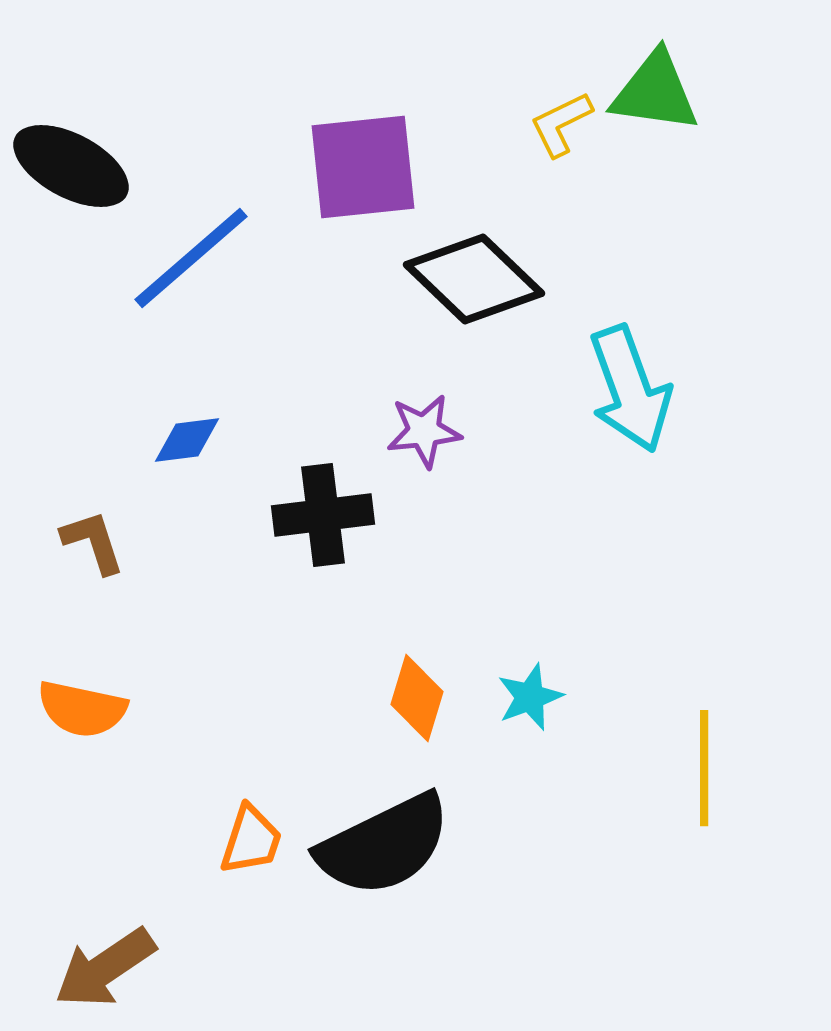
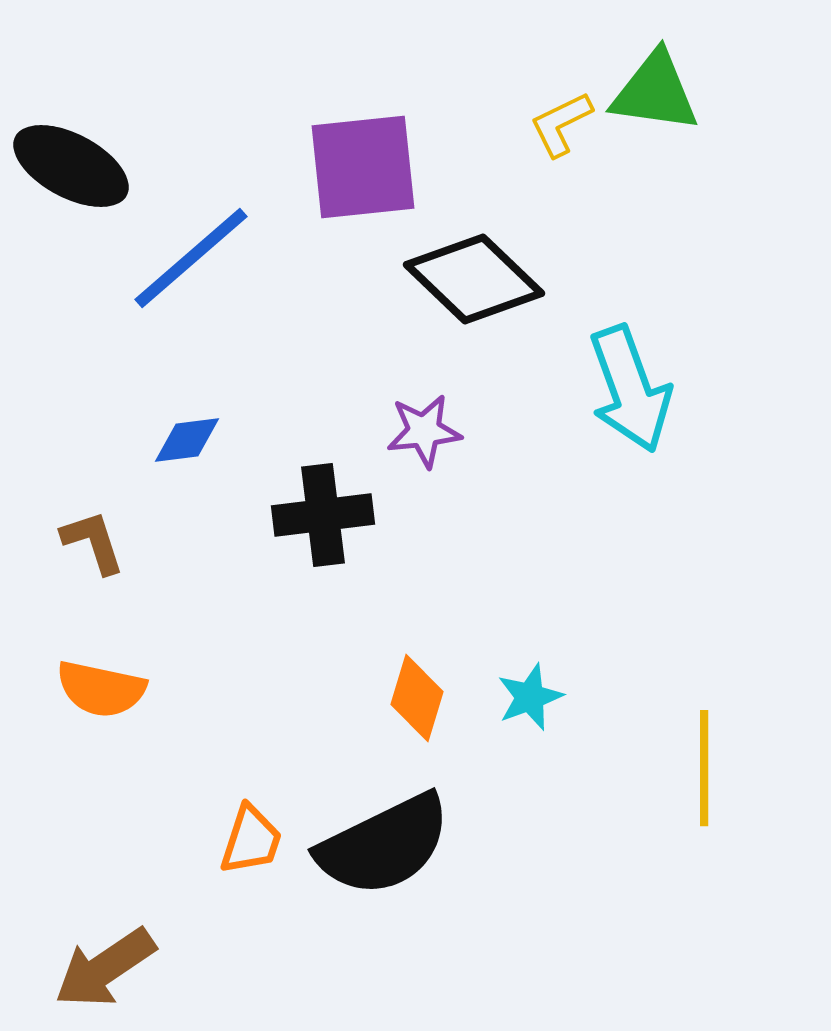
orange semicircle: moved 19 px right, 20 px up
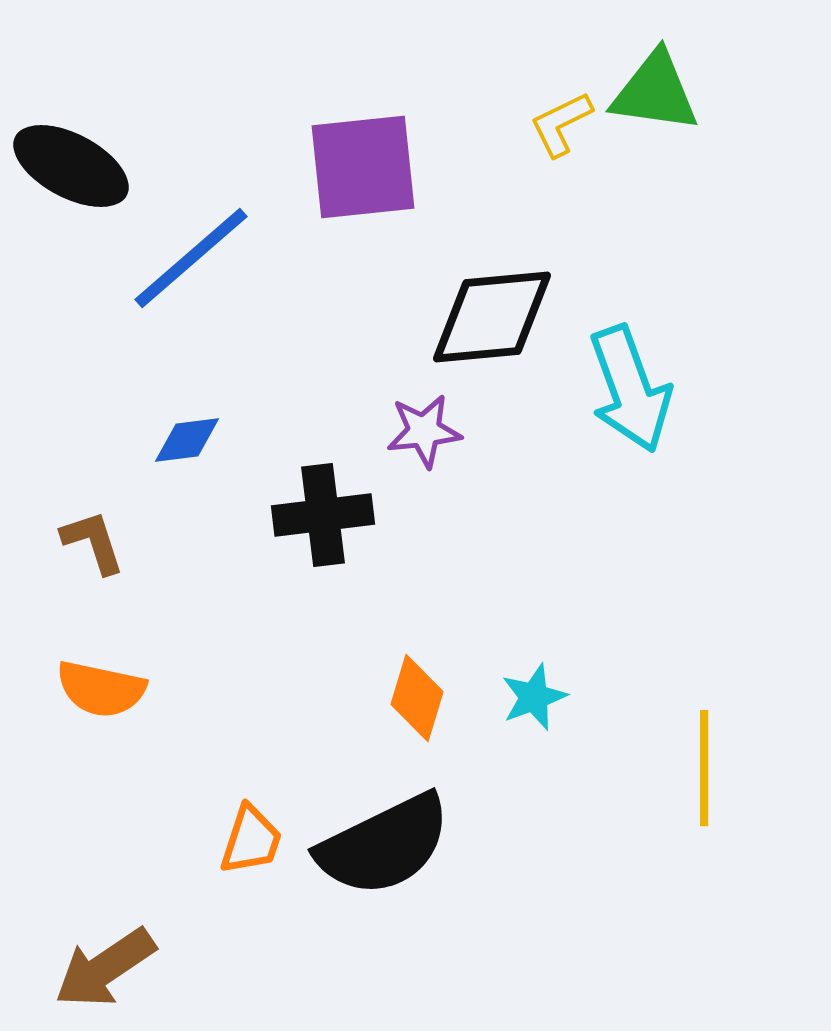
black diamond: moved 18 px right, 38 px down; rotated 49 degrees counterclockwise
cyan star: moved 4 px right
